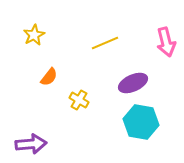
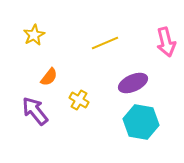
purple arrow: moved 4 px right, 33 px up; rotated 124 degrees counterclockwise
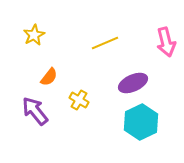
cyan hexagon: rotated 24 degrees clockwise
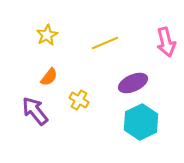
yellow star: moved 13 px right
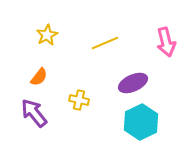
orange semicircle: moved 10 px left
yellow cross: rotated 18 degrees counterclockwise
purple arrow: moved 1 px left, 2 px down
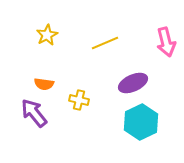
orange semicircle: moved 5 px right, 7 px down; rotated 60 degrees clockwise
